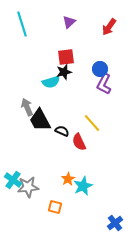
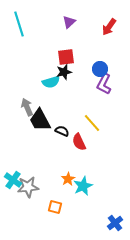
cyan line: moved 3 px left
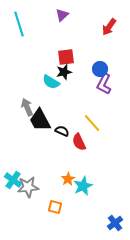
purple triangle: moved 7 px left, 7 px up
cyan semicircle: rotated 48 degrees clockwise
